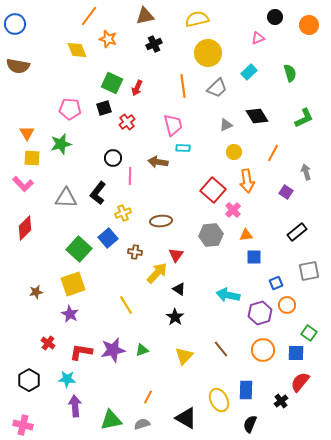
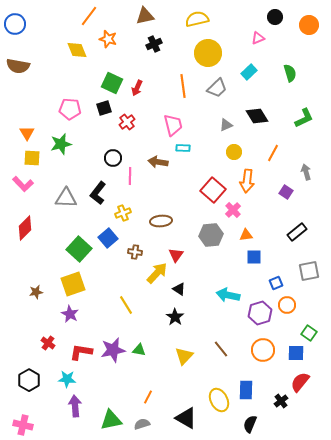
orange arrow at (247, 181): rotated 15 degrees clockwise
green triangle at (142, 350): moved 3 px left; rotated 32 degrees clockwise
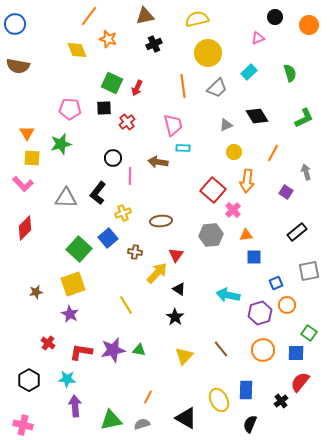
black square at (104, 108): rotated 14 degrees clockwise
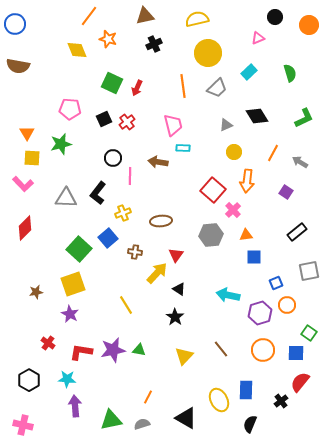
black square at (104, 108): moved 11 px down; rotated 21 degrees counterclockwise
gray arrow at (306, 172): moved 6 px left, 10 px up; rotated 42 degrees counterclockwise
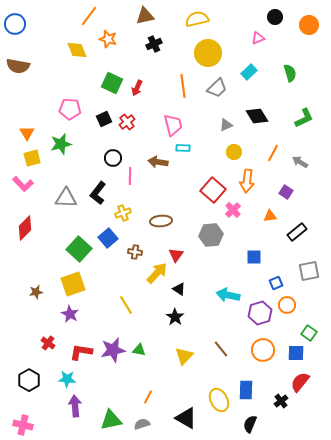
yellow square at (32, 158): rotated 18 degrees counterclockwise
orange triangle at (246, 235): moved 24 px right, 19 px up
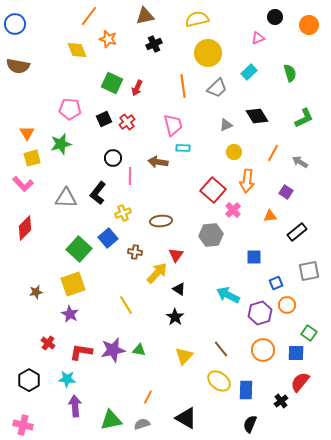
cyan arrow at (228, 295): rotated 15 degrees clockwise
yellow ellipse at (219, 400): moved 19 px up; rotated 25 degrees counterclockwise
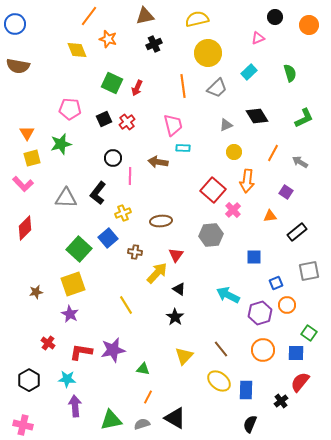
green triangle at (139, 350): moved 4 px right, 19 px down
black triangle at (186, 418): moved 11 px left
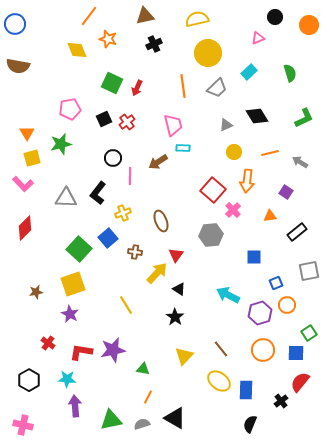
pink pentagon at (70, 109): rotated 15 degrees counterclockwise
orange line at (273, 153): moved 3 px left; rotated 48 degrees clockwise
brown arrow at (158, 162): rotated 42 degrees counterclockwise
brown ellipse at (161, 221): rotated 75 degrees clockwise
green square at (309, 333): rotated 21 degrees clockwise
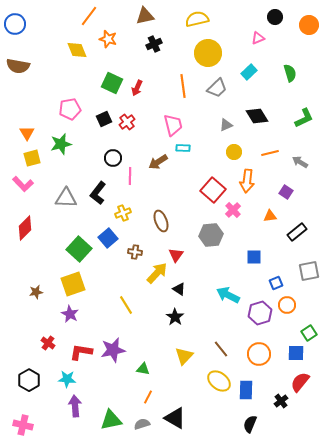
orange circle at (263, 350): moved 4 px left, 4 px down
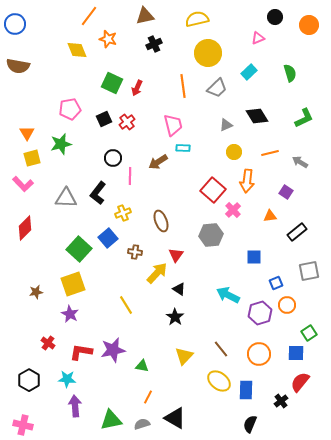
green triangle at (143, 369): moved 1 px left, 3 px up
